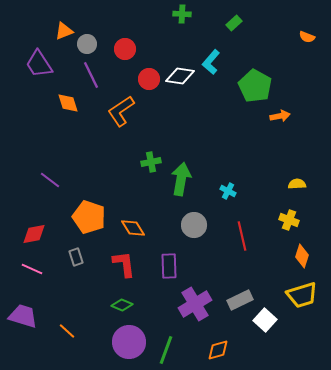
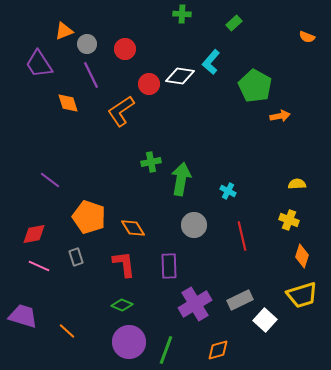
red circle at (149, 79): moved 5 px down
pink line at (32, 269): moved 7 px right, 3 px up
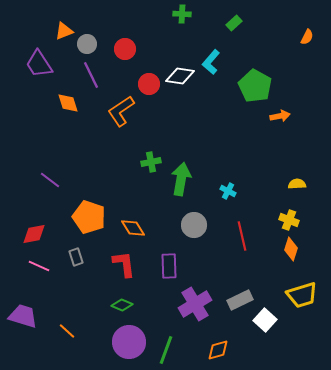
orange semicircle at (307, 37): rotated 84 degrees counterclockwise
orange diamond at (302, 256): moved 11 px left, 7 px up
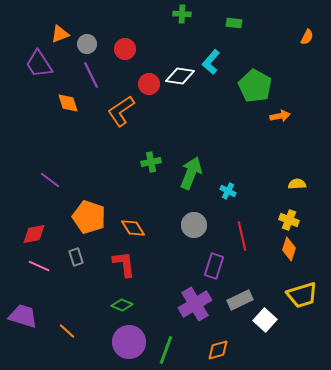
green rectangle at (234, 23): rotated 49 degrees clockwise
orange triangle at (64, 31): moved 4 px left, 3 px down
green arrow at (181, 179): moved 10 px right, 6 px up; rotated 12 degrees clockwise
orange diamond at (291, 249): moved 2 px left
purple rectangle at (169, 266): moved 45 px right; rotated 20 degrees clockwise
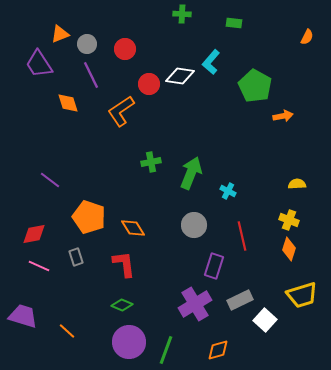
orange arrow at (280, 116): moved 3 px right
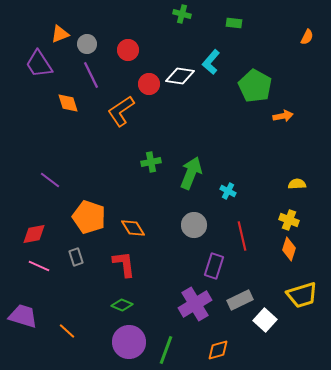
green cross at (182, 14): rotated 12 degrees clockwise
red circle at (125, 49): moved 3 px right, 1 px down
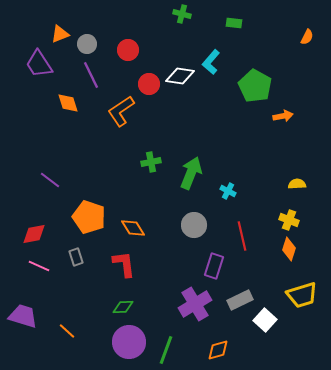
green diamond at (122, 305): moved 1 px right, 2 px down; rotated 25 degrees counterclockwise
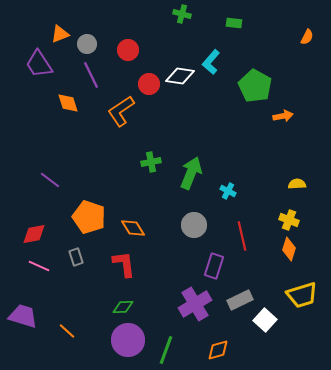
purple circle at (129, 342): moved 1 px left, 2 px up
